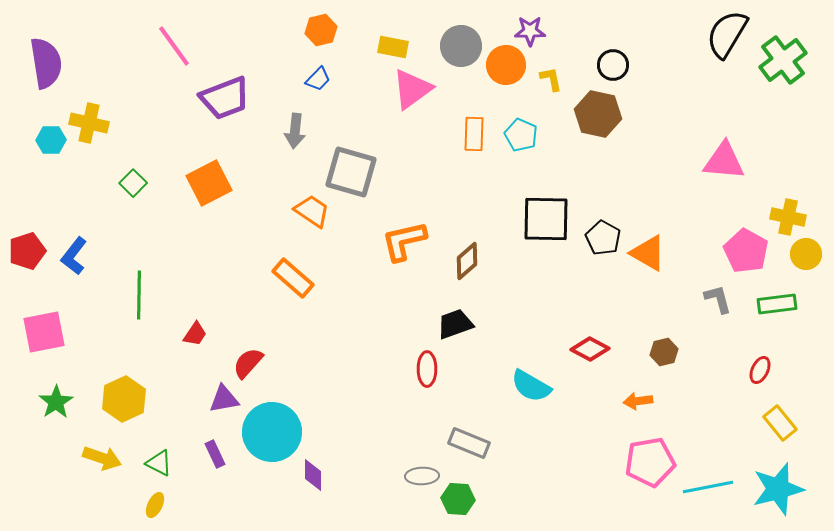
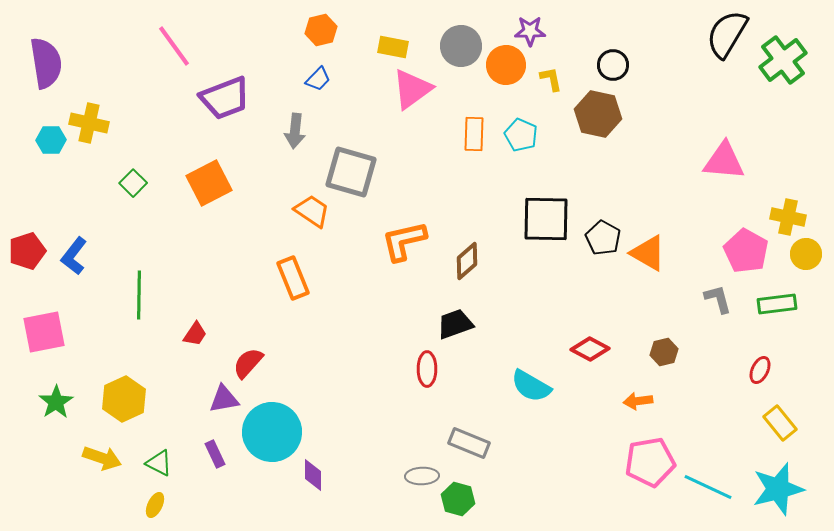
orange rectangle at (293, 278): rotated 27 degrees clockwise
cyan line at (708, 487): rotated 36 degrees clockwise
green hexagon at (458, 499): rotated 12 degrees clockwise
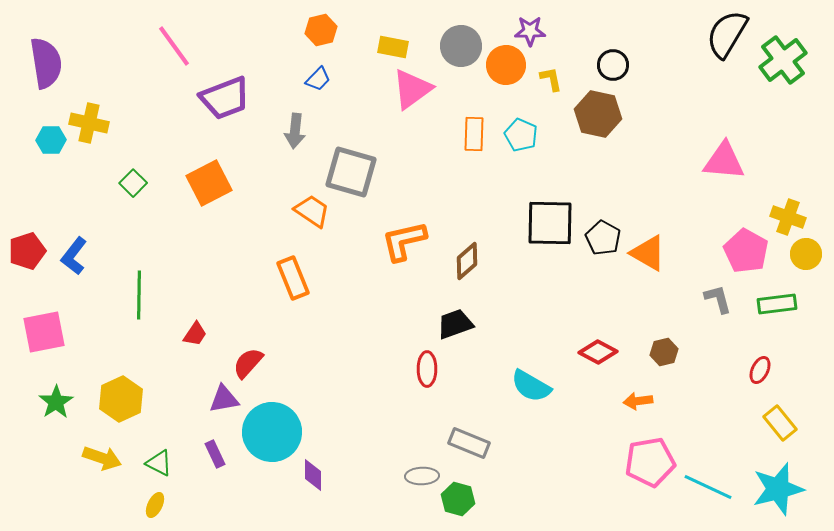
yellow cross at (788, 217): rotated 8 degrees clockwise
black square at (546, 219): moved 4 px right, 4 px down
red diamond at (590, 349): moved 8 px right, 3 px down
yellow hexagon at (124, 399): moved 3 px left
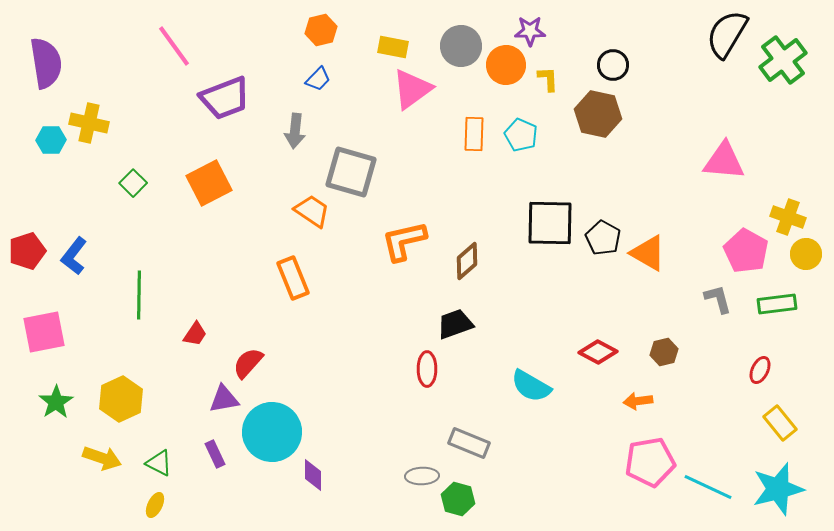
yellow L-shape at (551, 79): moved 3 px left; rotated 8 degrees clockwise
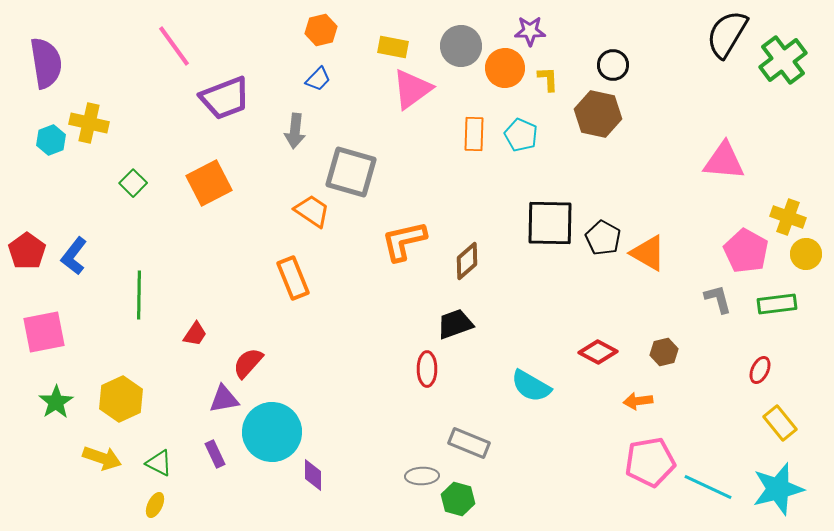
orange circle at (506, 65): moved 1 px left, 3 px down
cyan hexagon at (51, 140): rotated 20 degrees counterclockwise
red pentagon at (27, 251): rotated 18 degrees counterclockwise
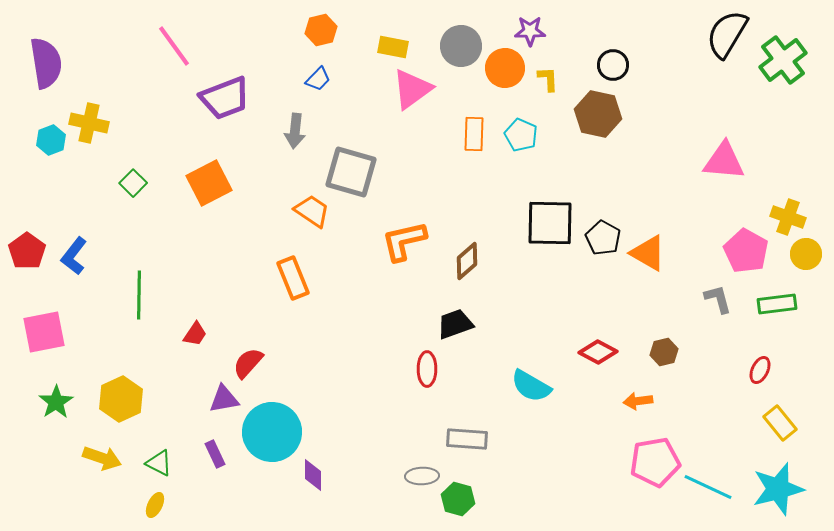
gray rectangle at (469, 443): moved 2 px left, 4 px up; rotated 18 degrees counterclockwise
pink pentagon at (650, 462): moved 5 px right
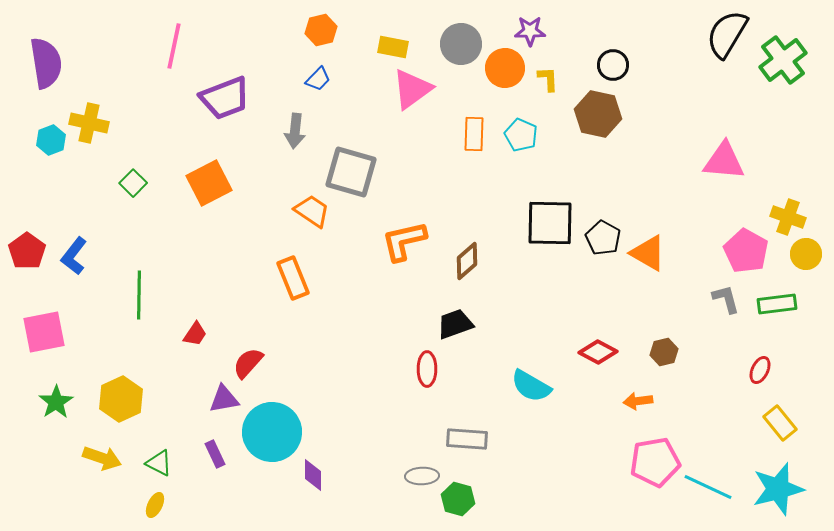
pink line at (174, 46): rotated 48 degrees clockwise
gray circle at (461, 46): moved 2 px up
gray L-shape at (718, 299): moved 8 px right
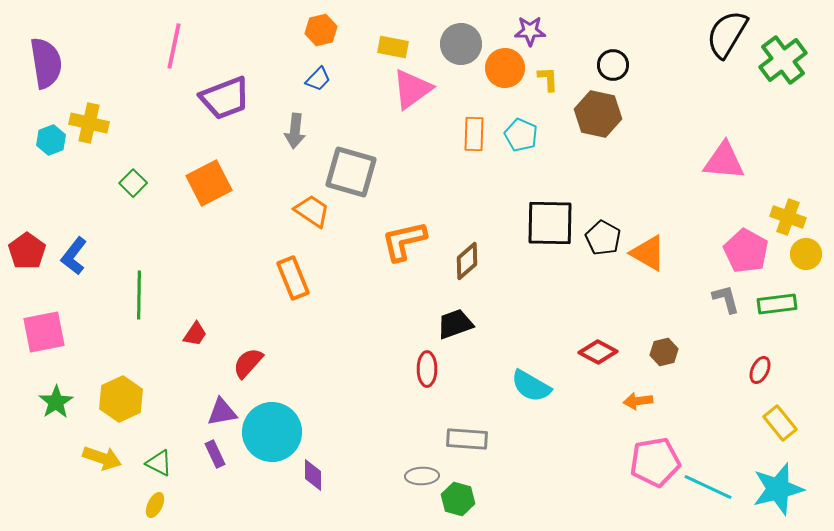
purple triangle at (224, 399): moved 2 px left, 13 px down
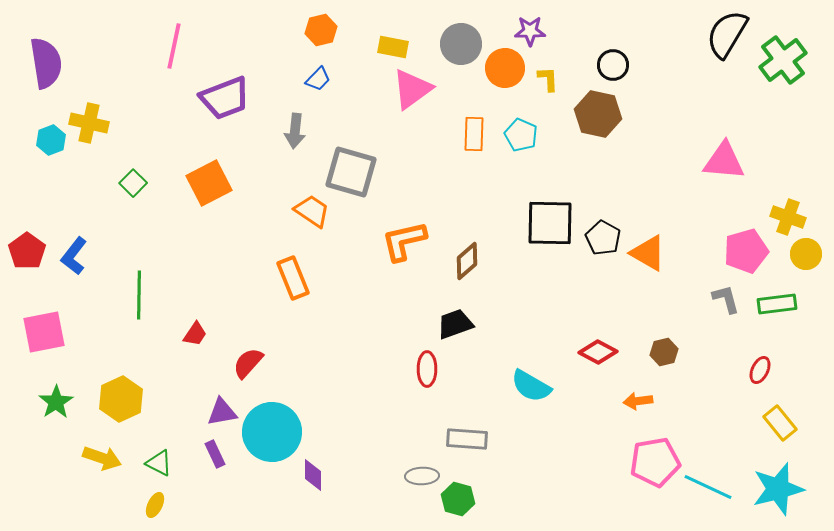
pink pentagon at (746, 251): rotated 27 degrees clockwise
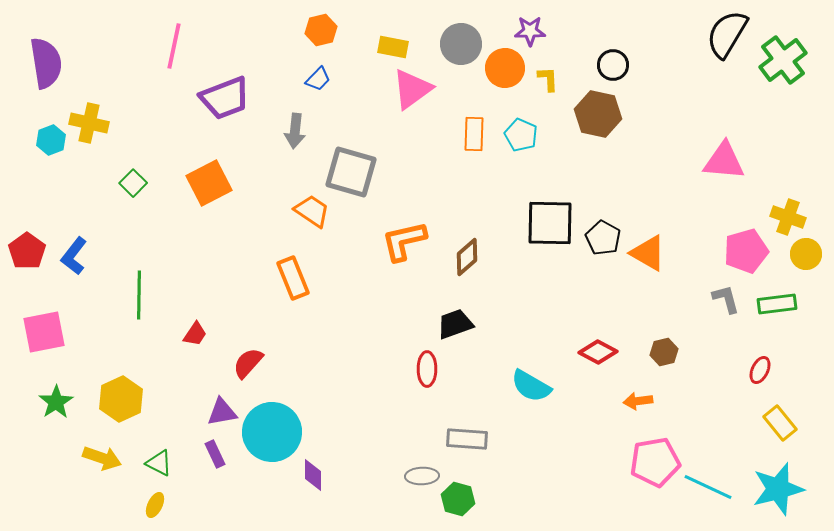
brown diamond at (467, 261): moved 4 px up
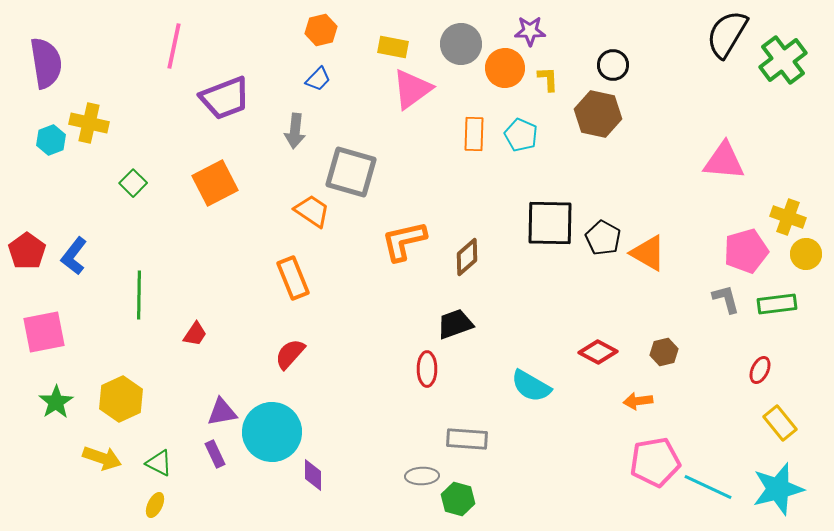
orange square at (209, 183): moved 6 px right
red semicircle at (248, 363): moved 42 px right, 9 px up
